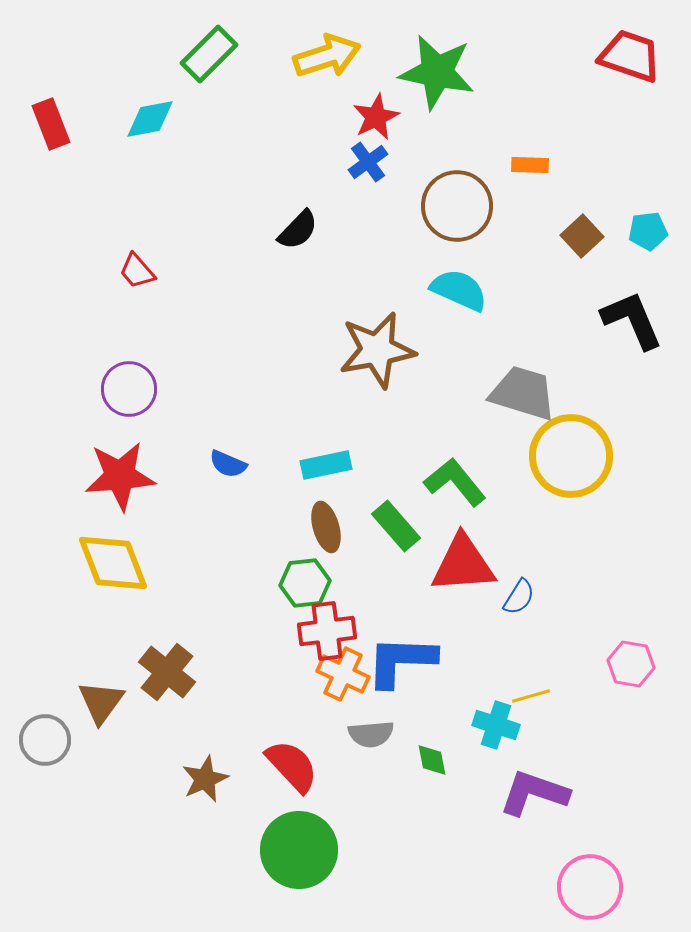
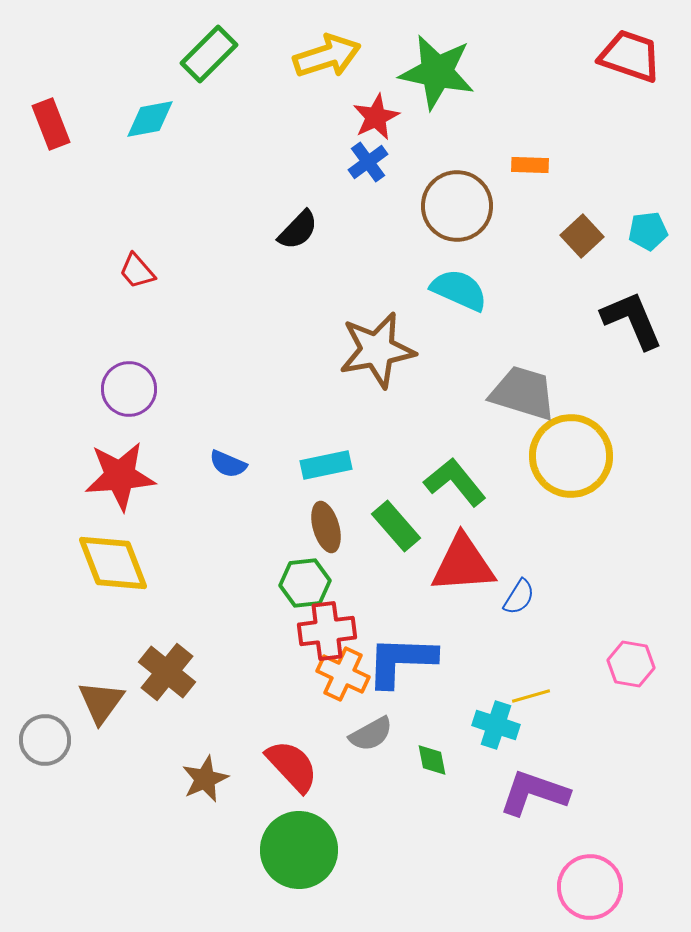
gray semicircle at (371, 734): rotated 24 degrees counterclockwise
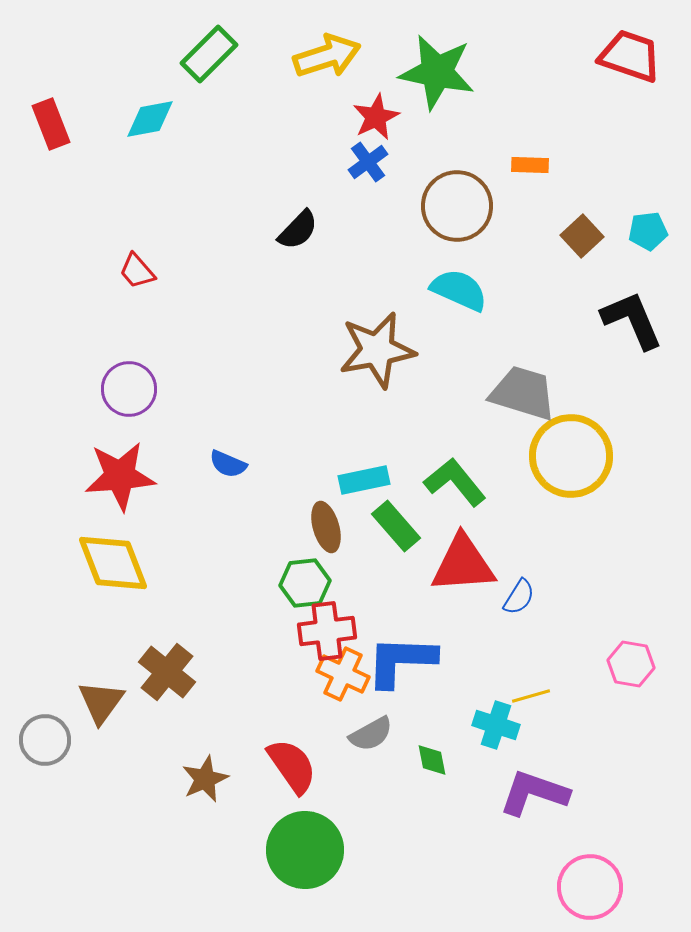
cyan rectangle at (326, 465): moved 38 px right, 15 px down
red semicircle at (292, 766): rotated 8 degrees clockwise
green circle at (299, 850): moved 6 px right
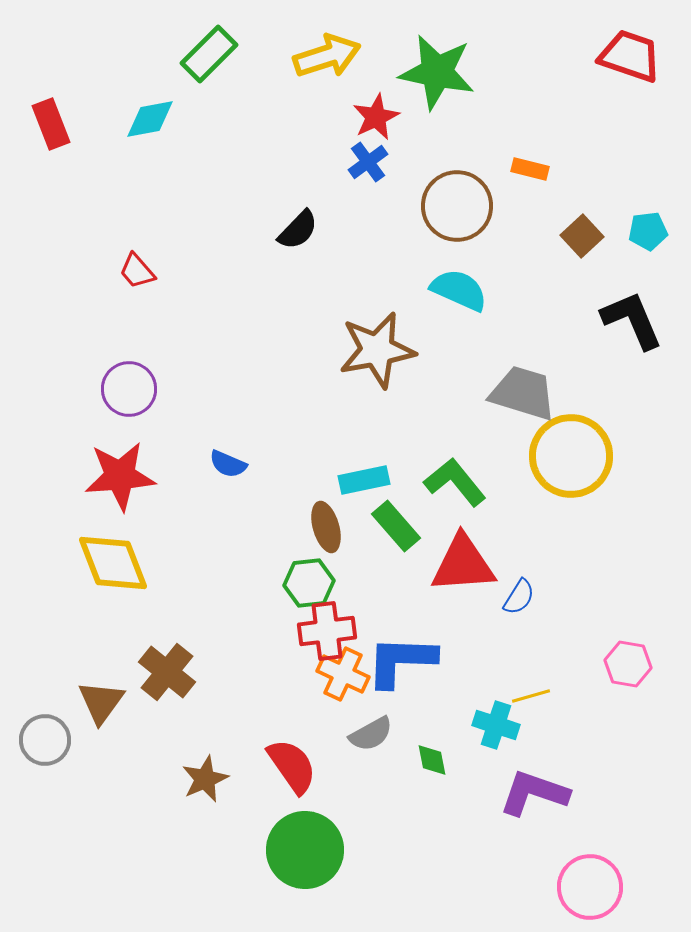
orange rectangle at (530, 165): moved 4 px down; rotated 12 degrees clockwise
green hexagon at (305, 583): moved 4 px right
pink hexagon at (631, 664): moved 3 px left
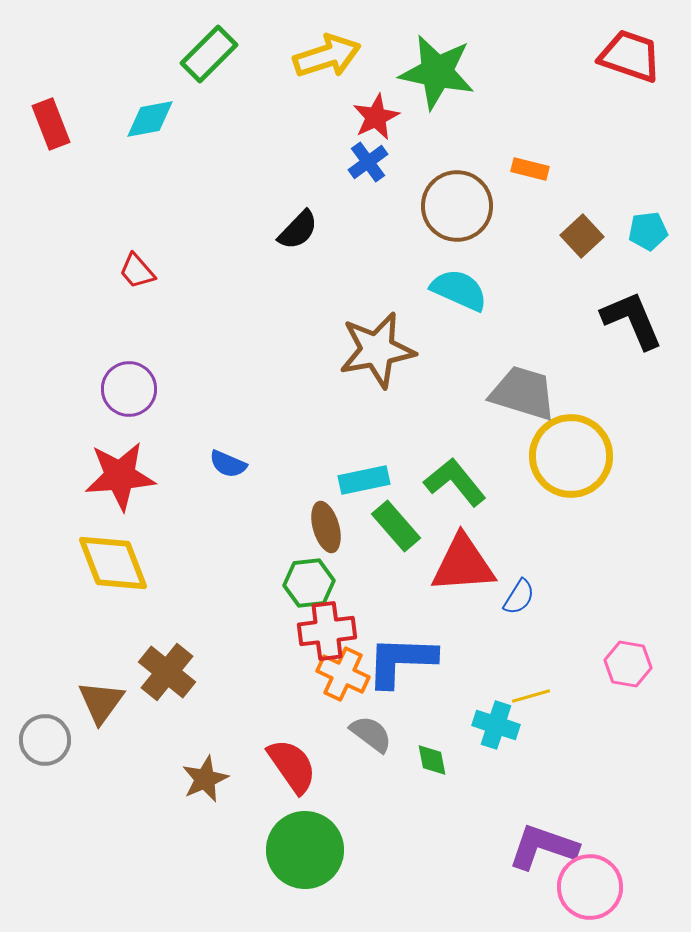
gray semicircle at (371, 734): rotated 114 degrees counterclockwise
purple L-shape at (534, 793): moved 9 px right, 54 px down
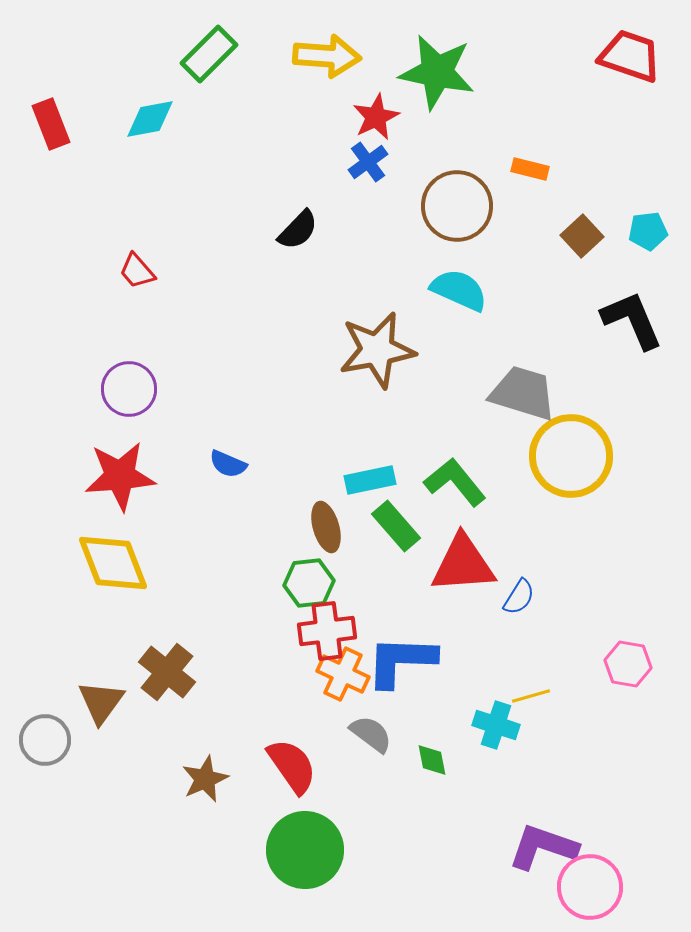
yellow arrow at (327, 56): rotated 22 degrees clockwise
cyan rectangle at (364, 480): moved 6 px right
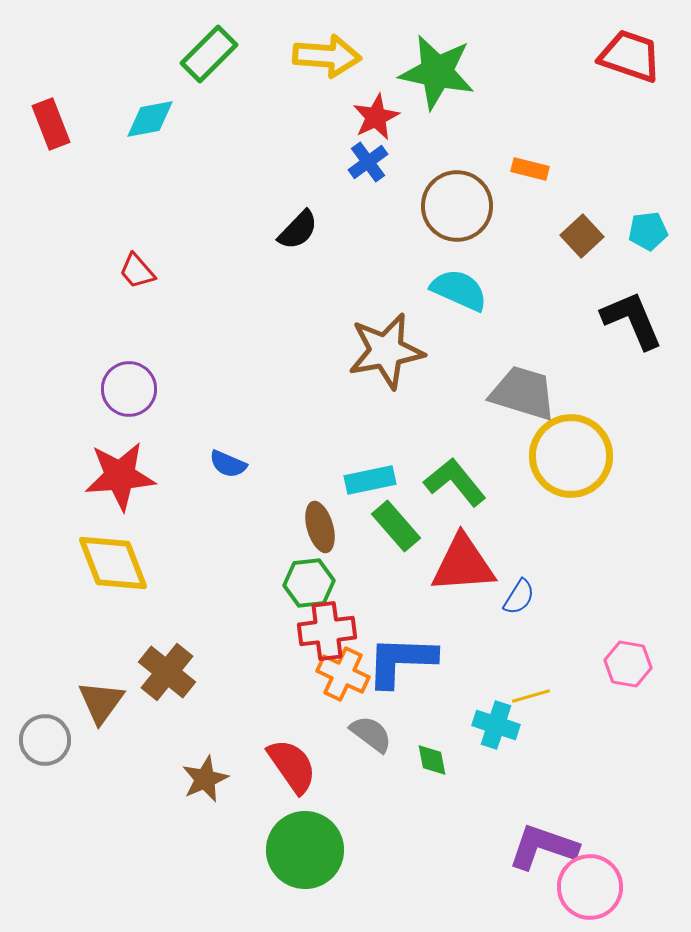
brown star at (377, 350): moved 9 px right, 1 px down
brown ellipse at (326, 527): moved 6 px left
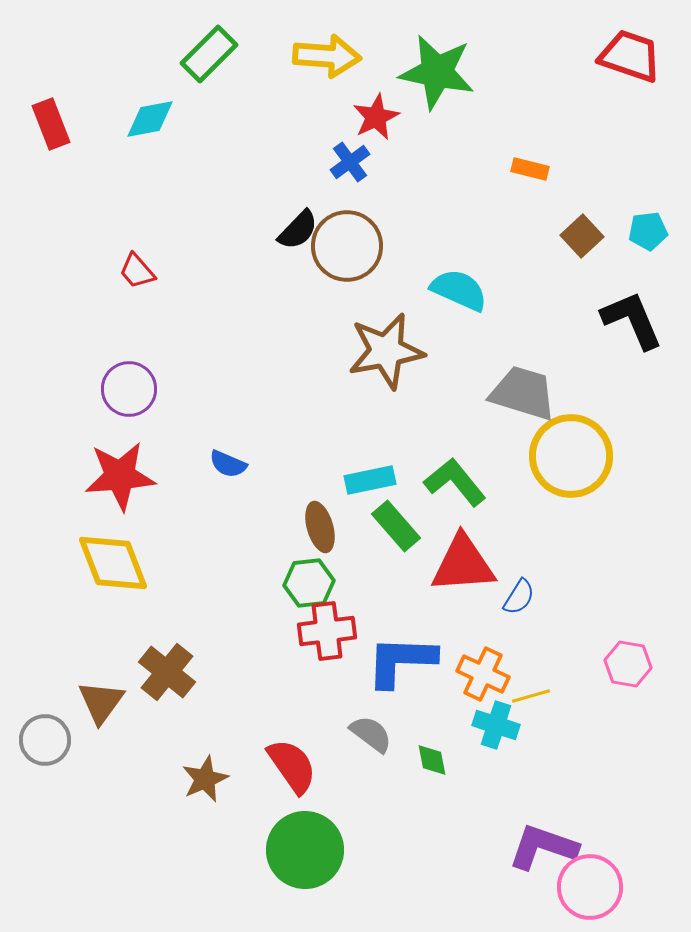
blue cross at (368, 162): moved 18 px left
brown circle at (457, 206): moved 110 px left, 40 px down
orange cross at (343, 674): moved 140 px right
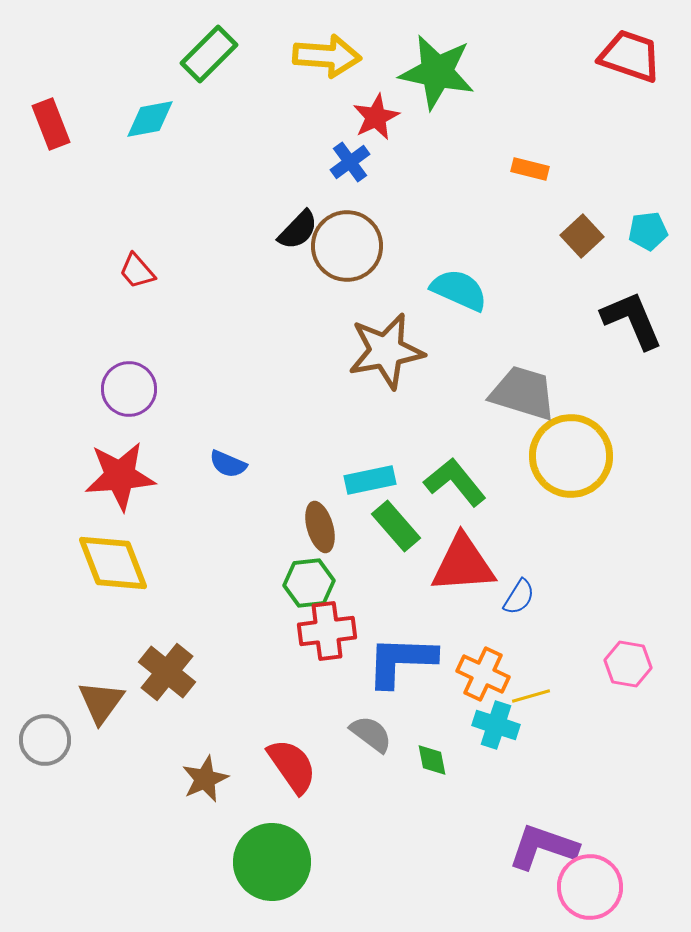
green circle at (305, 850): moved 33 px left, 12 px down
